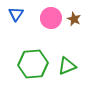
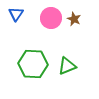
green hexagon: rotated 8 degrees clockwise
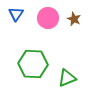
pink circle: moved 3 px left
green triangle: moved 12 px down
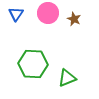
pink circle: moved 5 px up
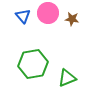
blue triangle: moved 7 px right, 2 px down; rotated 14 degrees counterclockwise
brown star: moved 2 px left; rotated 16 degrees counterclockwise
green hexagon: rotated 12 degrees counterclockwise
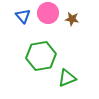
green hexagon: moved 8 px right, 8 px up
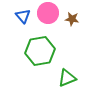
green hexagon: moved 1 px left, 5 px up
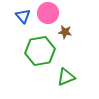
brown star: moved 7 px left, 13 px down
green triangle: moved 1 px left, 1 px up
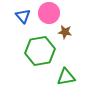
pink circle: moved 1 px right
green triangle: rotated 12 degrees clockwise
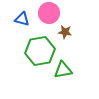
blue triangle: moved 1 px left, 3 px down; rotated 35 degrees counterclockwise
green triangle: moved 3 px left, 7 px up
